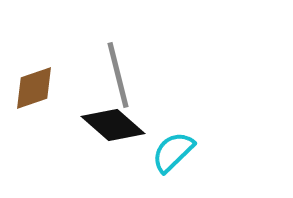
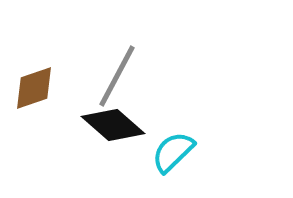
gray line: moved 1 px left, 1 px down; rotated 42 degrees clockwise
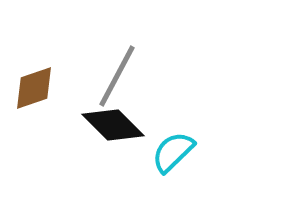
black diamond: rotated 4 degrees clockwise
